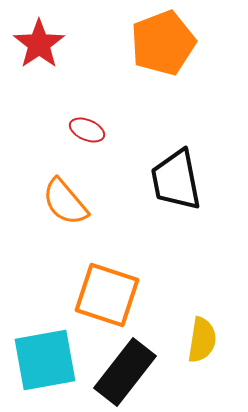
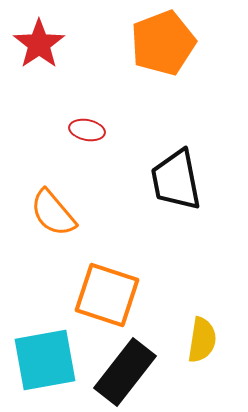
red ellipse: rotated 12 degrees counterclockwise
orange semicircle: moved 12 px left, 11 px down
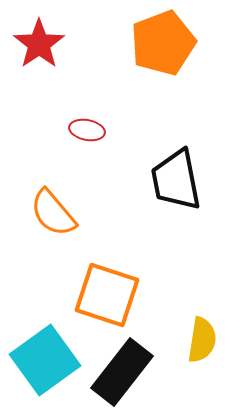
cyan square: rotated 26 degrees counterclockwise
black rectangle: moved 3 px left
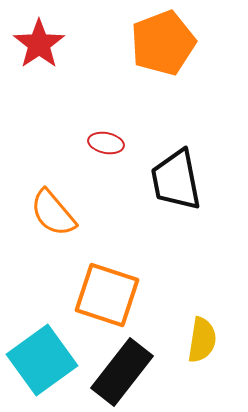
red ellipse: moved 19 px right, 13 px down
cyan square: moved 3 px left
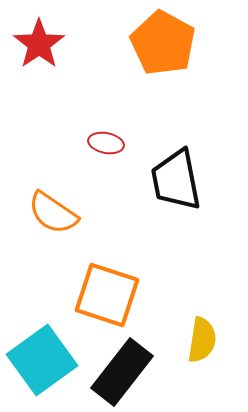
orange pentagon: rotated 22 degrees counterclockwise
orange semicircle: rotated 16 degrees counterclockwise
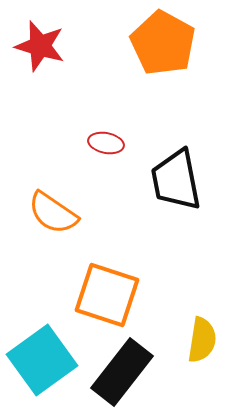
red star: moved 1 px right, 2 px down; rotated 21 degrees counterclockwise
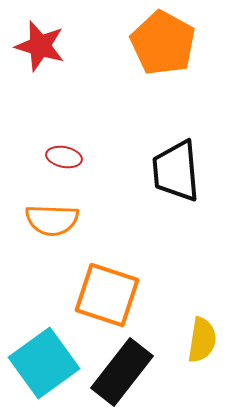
red ellipse: moved 42 px left, 14 px down
black trapezoid: moved 9 px up; rotated 6 degrees clockwise
orange semicircle: moved 1 px left, 7 px down; rotated 32 degrees counterclockwise
cyan square: moved 2 px right, 3 px down
